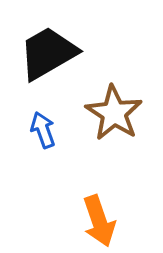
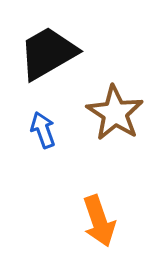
brown star: moved 1 px right
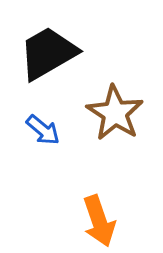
blue arrow: rotated 150 degrees clockwise
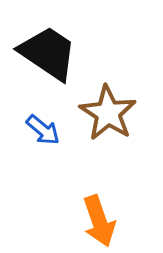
black trapezoid: rotated 64 degrees clockwise
brown star: moved 7 px left
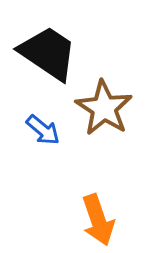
brown star: moved 4 px left, 5 px up
orange arrow: moved 1 px left, 1 px up
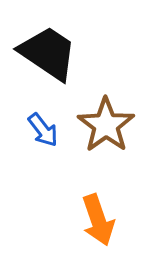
brown star: moved 2 px right, 17 px down; rotated 4 degrees clockwise
blue arrow: rotated 12 degrees clockwise
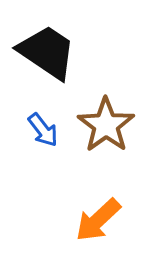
black trapezoid: moved 1 px left, 1 px up
orange arrow: rotated 66 degrees clockwise
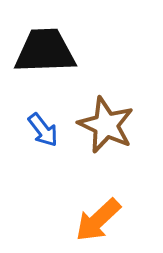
black trapezoid: moved 2 px left, 1 px up; rotated 36 degrees counterclockwise
brown star: rotated 12 degrees counterclockwise
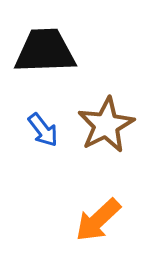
brown star: rotated 20 degrees clockwise
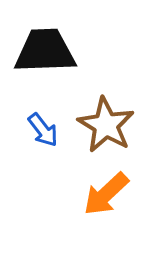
brown star: rotated 14 degrees counterclockwise
orange arrow: moved 8 px right, 26 px up
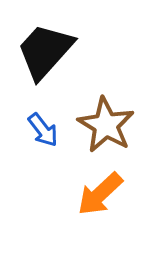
black trapezoid: rotated 46 degrees counterclockwise
orange arrow: moved 6 px left
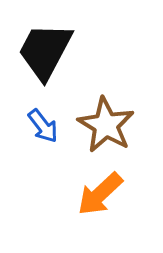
black trapezoid: rotated 14 degrees counterclockwise
blue arrow: moved 4 px up
